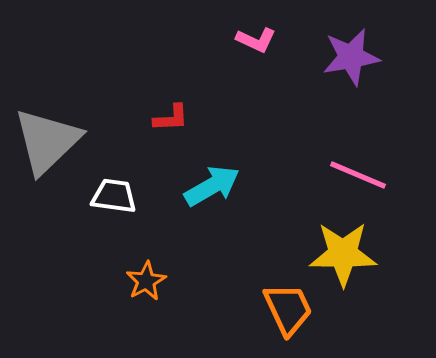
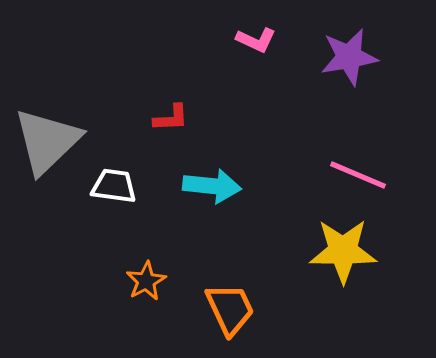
purple star: moved 2 px left
cyan arrow: rotated 36 degrees clockwise
white trapezoid: moved 10 px up
yellow star: moved 3 px up
orange trapezoid: moved 58 px left
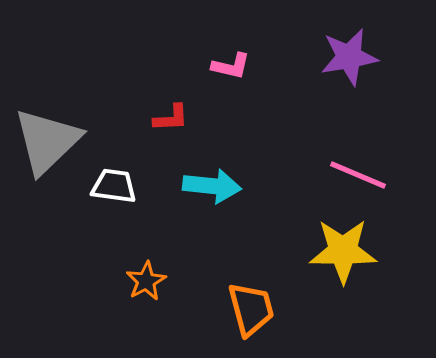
pink L-shape: moved 25 px left, 26 px down; rotated 12 degrees counterclockwise
orange trapezoid: moved 21 px right; rotated 10 degrees clockwise
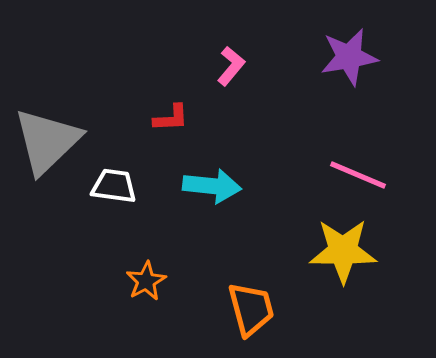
pink L-shape: rotated 63 degrees counterclockwise
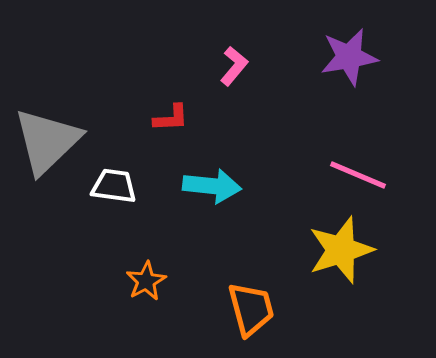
pink L-shape: moved 3 px right
yellow star: moved 2 px left, 1 px up; rotated 18 degrees counterclockwise
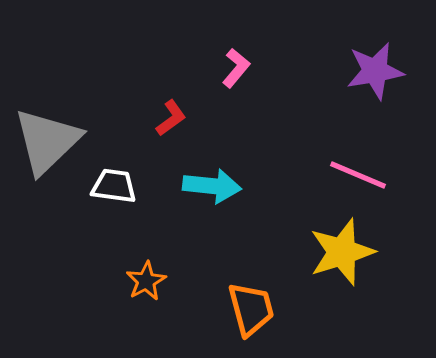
purple star: moved 26 px right, 14 px down
pink L-shape: moved 2 px right, 2 px down
red L-shape: rotated 33 degrees counterclockwise
yellow star: moved 1 px right, 2 px down
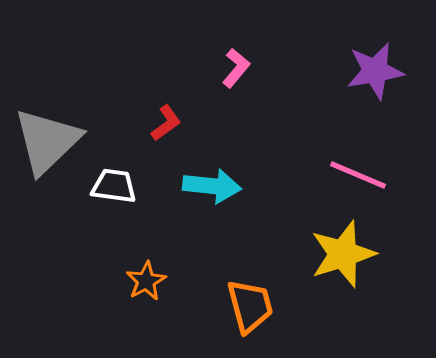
red L-shape: moved 5 px left, 5 px down
yellow star: moved 1 px right, 2 px down
orange trapezoid: moved 1 px left, 3 px up
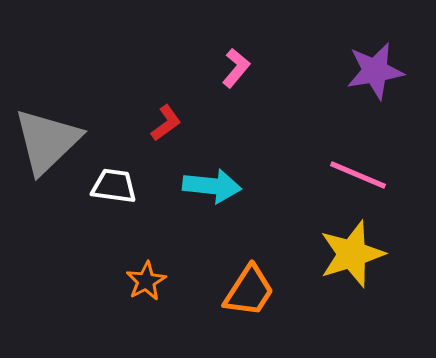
yellow star: moved 9 px right
orange trapezoid: moved 1 px left, 15 px up; rotated 48 degrees clockwise
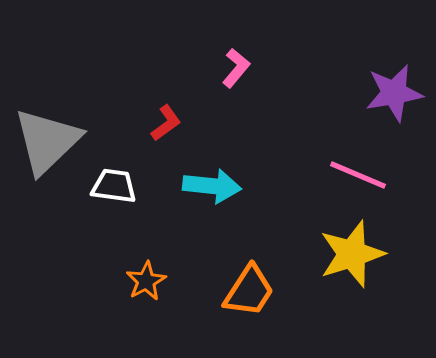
purple star: moved 19 px right, 22 px down
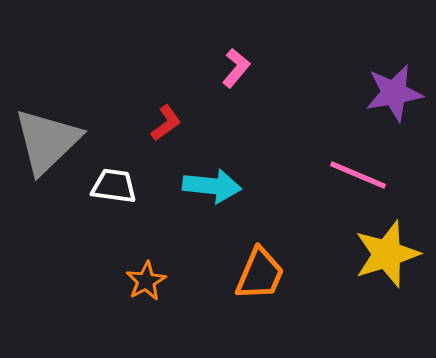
yellow star: moved 35 px right
orange trapezoid: moved 11 px right, 17 px up; rotated 10 degrees counterclockwise
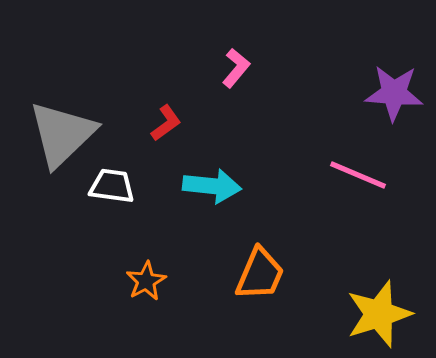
purple star: rotated 14 degrees clockwise
gray triangle: moved 15 px right, 7 px up
white trapezoid: moved 2 px left
yellow star: moved 8 px left, 60 px down
